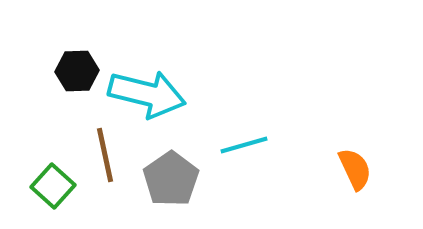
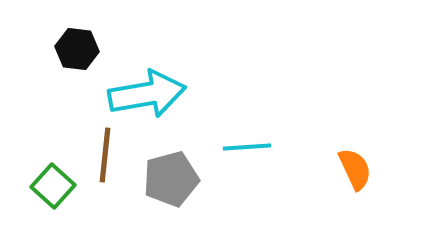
black hexagon: moved 22 px up; rotated 9 degrees clockwise
cyan arrow: rotated 24 degrees counterclockwise
cyan line: moved 3 px right, 2 px down; rotated 12 degrees clockwise
brown line: rotated 18 degrees clockwise
gray pentagon: rotated 20 degrees clockwise
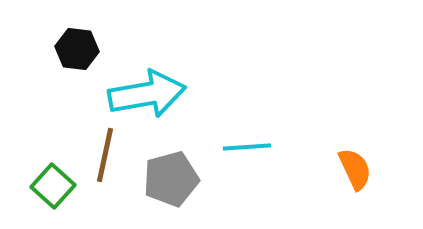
brown line: rotated 6 degrees clockwise
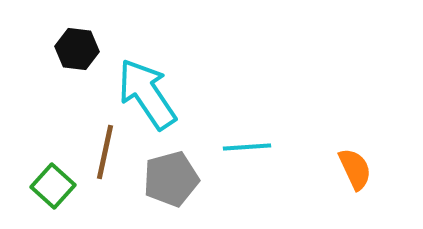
cyan arrow: rotated 114 degrees counterclockwise
brown line: moved 3 px up
